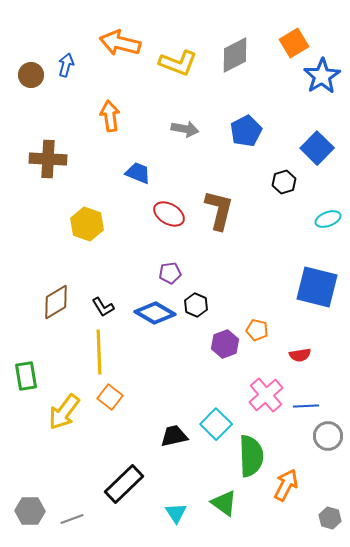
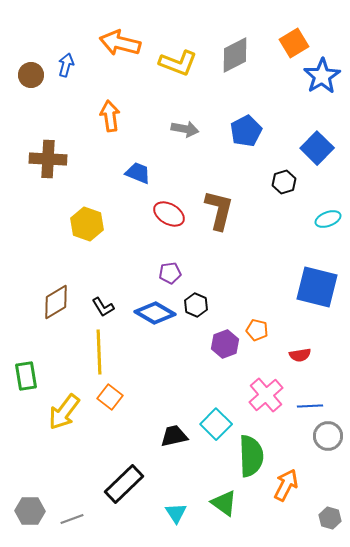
blue line at (306, 406): moved 4 px right
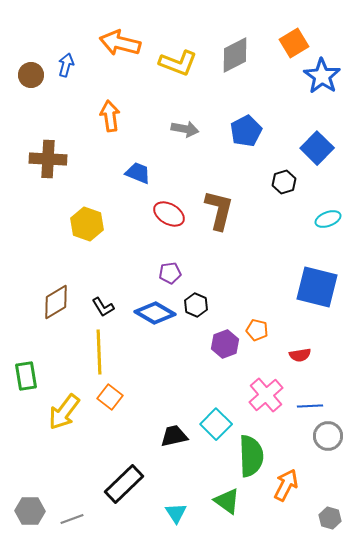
blue star at (322, 76): rotated 6 degrees counterclockwise
green triangle at (224, 503): moved 3 px right, 2 px up
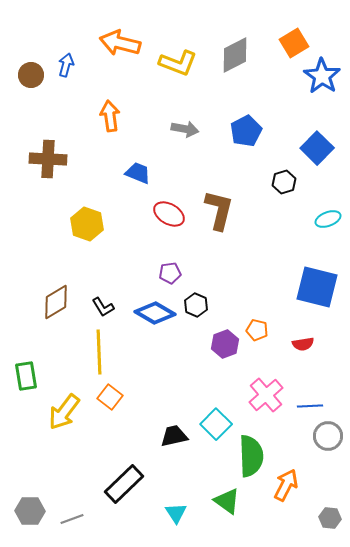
red semicircle at (300, 355): moved 3 px right, 11 px up
gray hexagon at (330, 518): rotated 10 degrees counterclockwise
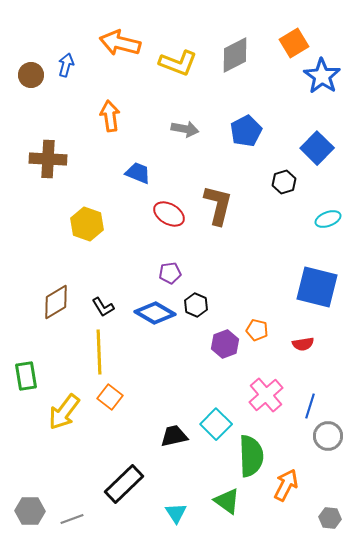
brown L-shape at (219, 210): moved 1 px left, 5 px up
blue line at (310, 406): rotated 70 degrees counterclockwise
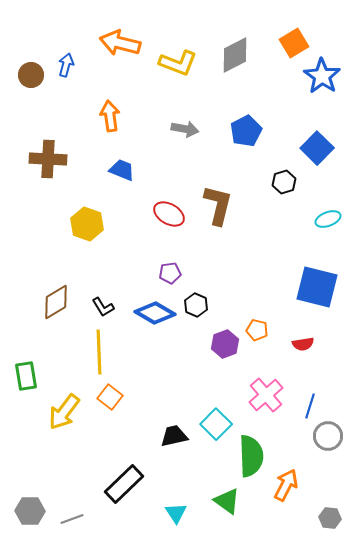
blue trapezoid at (138, 173): moved 16 px left, 3 px up
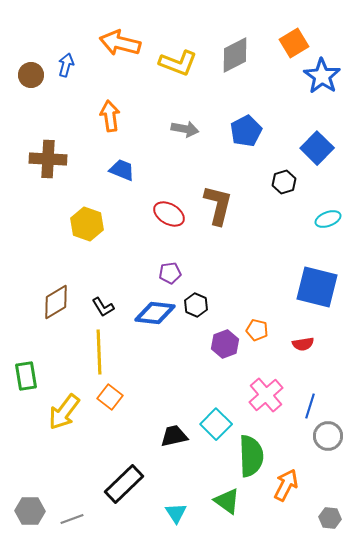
blue diamond at (155, 313): rotated 24 degrees counterclockwise
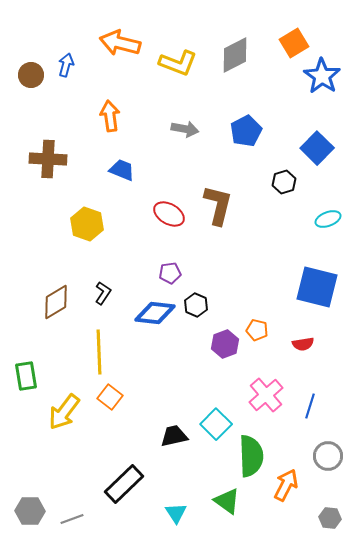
black L-shape at (103, 307): moved 14 px up; rotated 115 degrees counterclockwise
gray circle at (328, 436): moved 20 px down
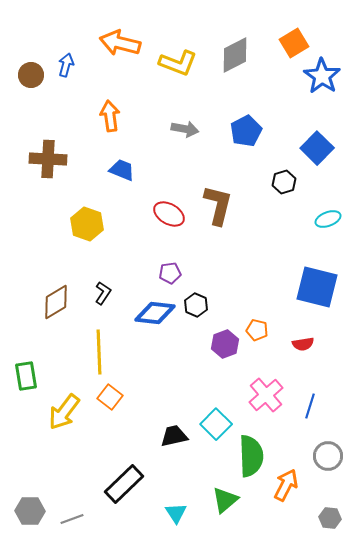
green triangle at (227, 501): moved 2 px left, 1 px up; rotated 44 degrees clockwise
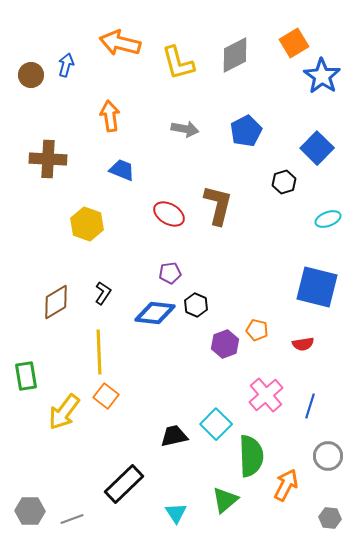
yellow L-shape at (178, 63): rotated 54 degrees clockwise
orange square at (110, 397): moved 4 px left, 1 px up
